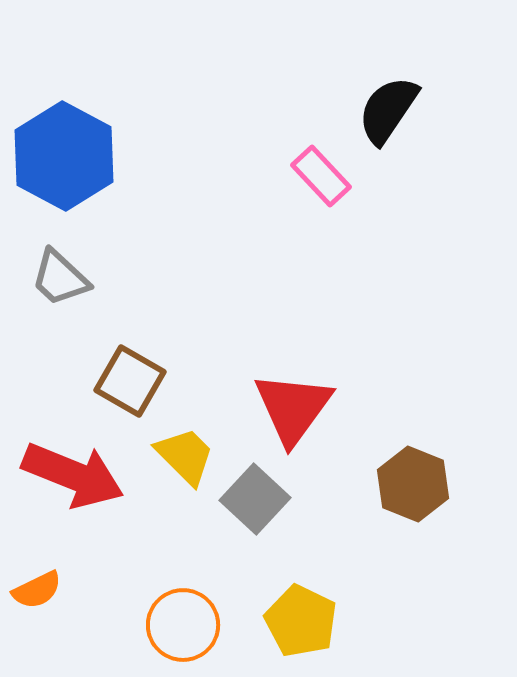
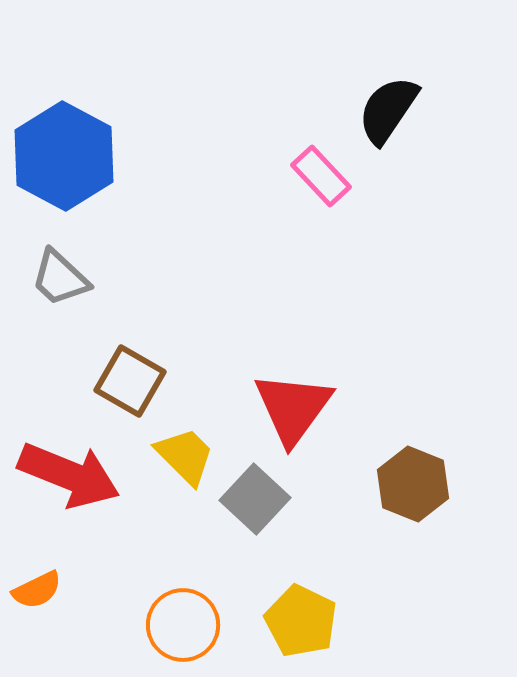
red arrow: moved 4 px left
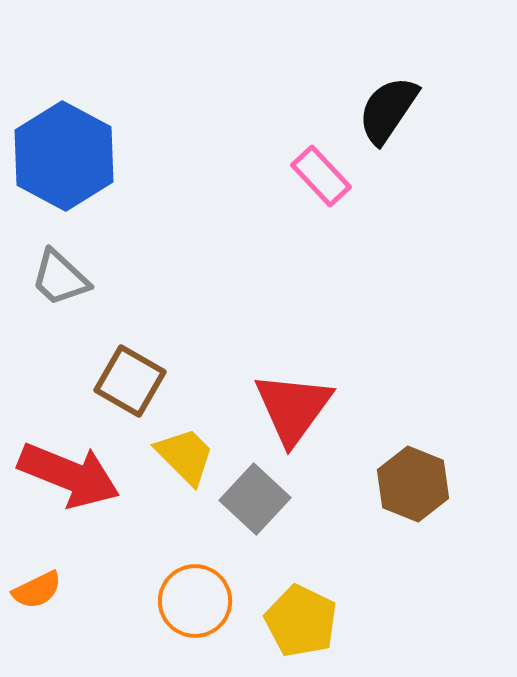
orange circle: moved 12 px right, 24 px up
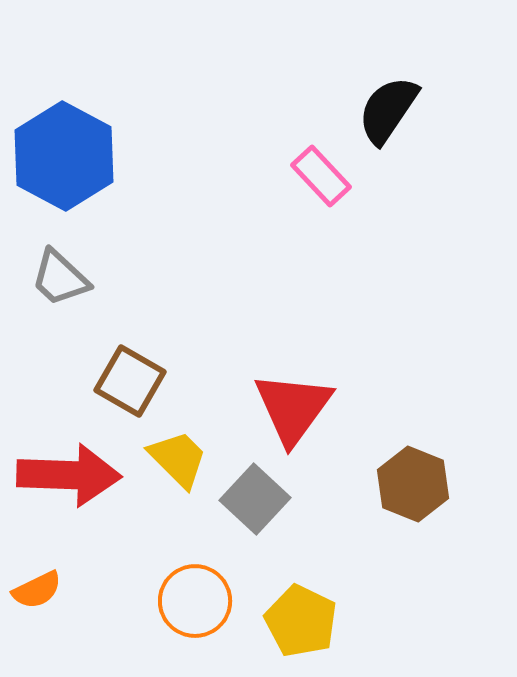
yellow trapezoid: moved 7 px left, 3 px down
red arrow: rotated 20 degrees counterclockwise
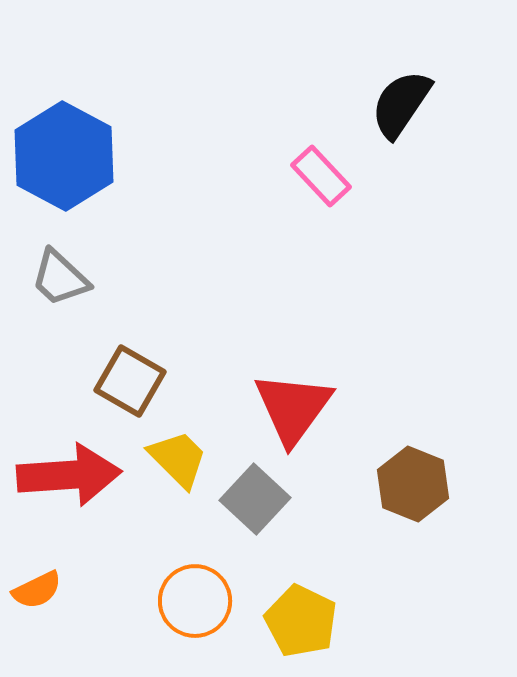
black semicircle: moved 13 px right, 6 px up
red arrow: rotated 6 degrees counterclockwise
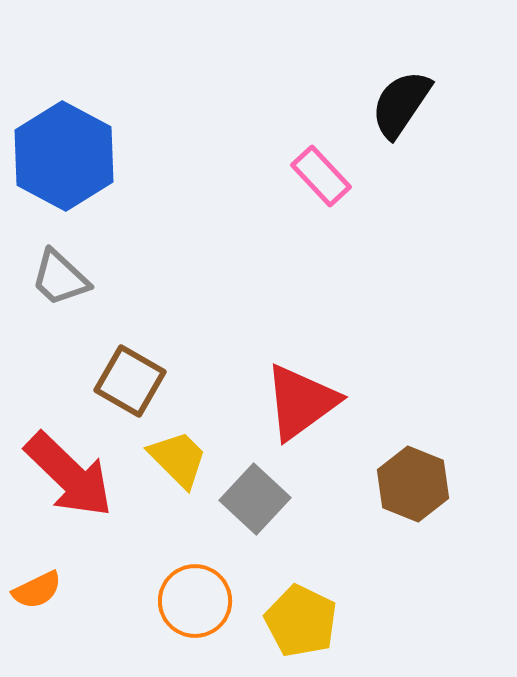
red triangle: moved 8 px right, 6 px up; rotated 18 degrees clockwise
red arrow: rotated 48 degrees clockwise
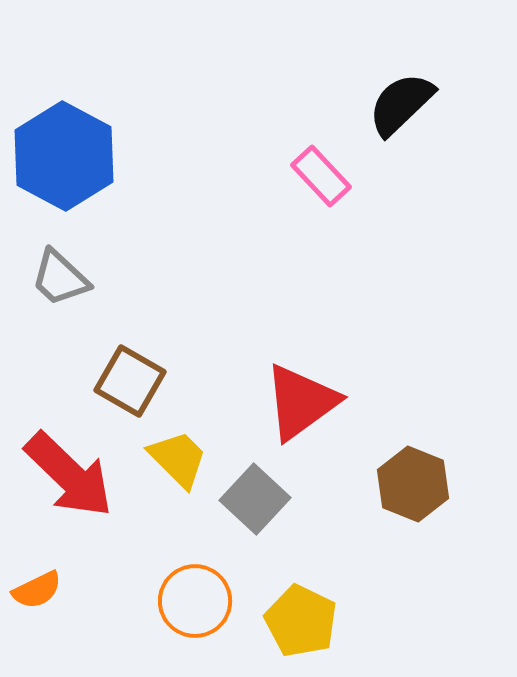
black semicircle: rotated 12 degrees clockwise
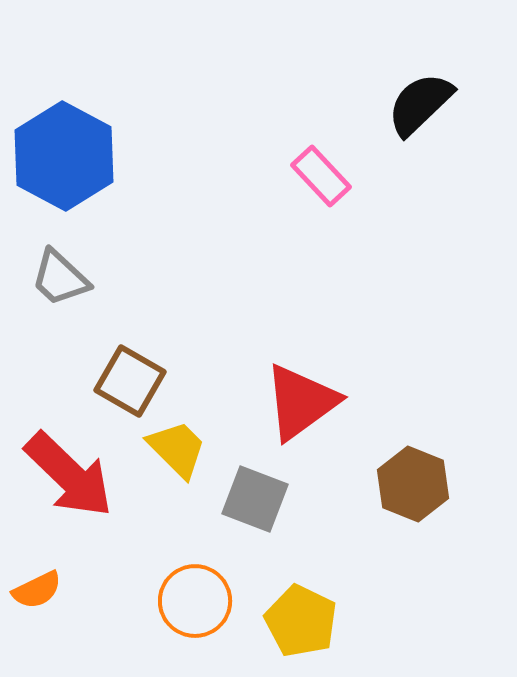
black semicircle: moved 19 px right
yellow trapezoid: moved 1 px left, 10 px up
gray square: rotated 22 degrees counterclockwise
